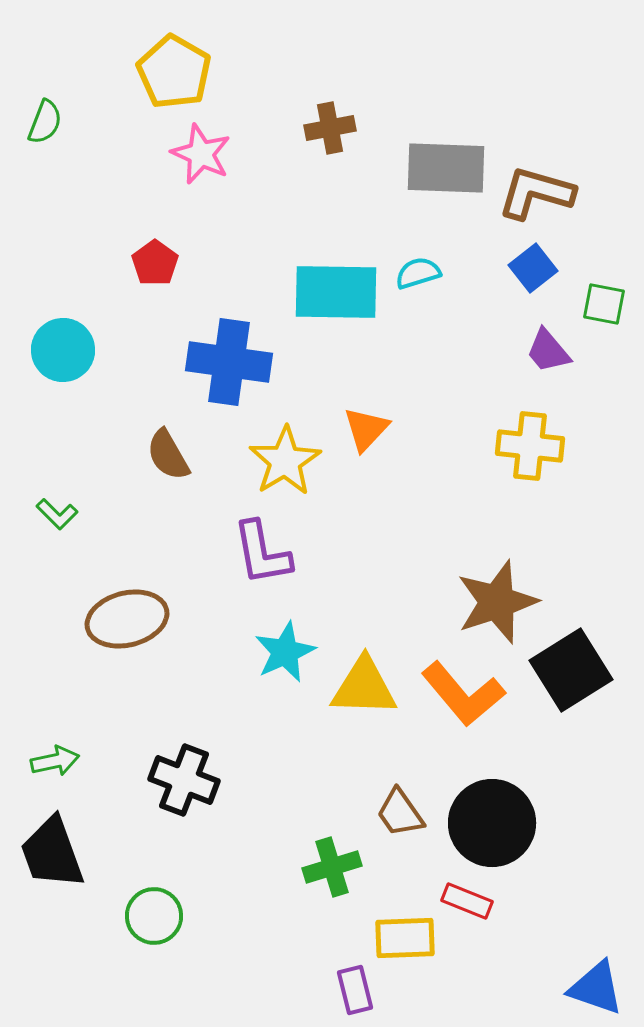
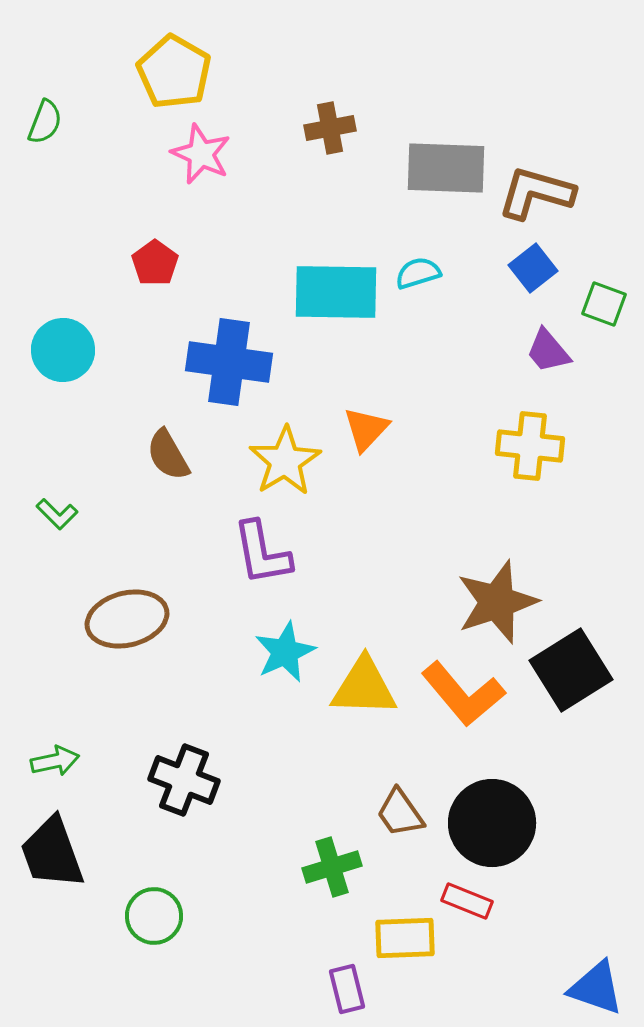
green square: rotated 9 degrees clockwise
purple rectangle: moved 8 px left, 1 px up
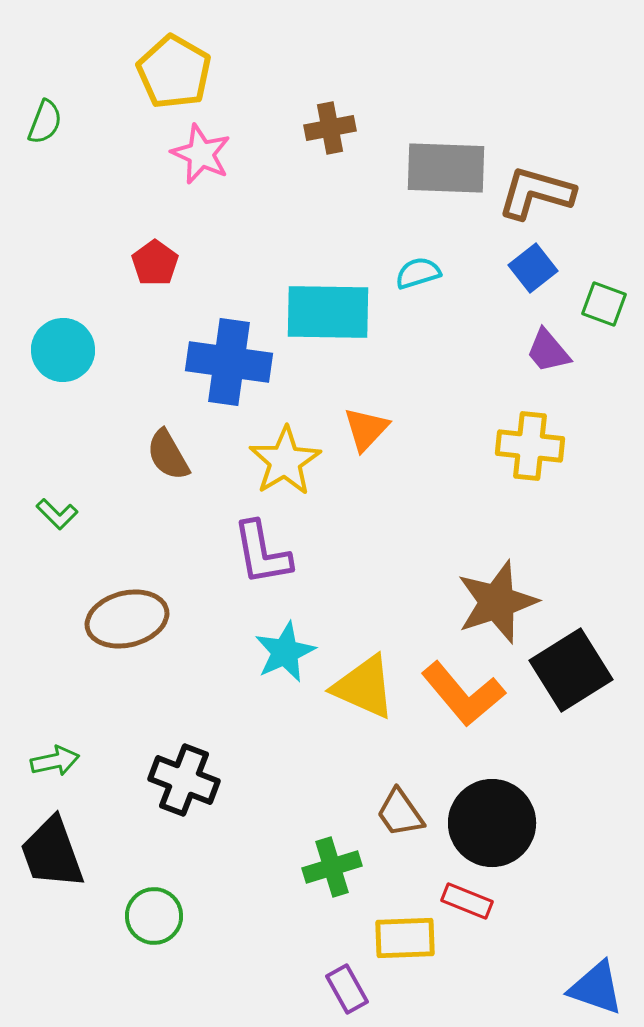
cyan rectangle: moved 8 px left, 20 px down
yellow triangle: rotated 22 degrees clockwise
purple rectangle: rotated 15 degrees counterclockwise
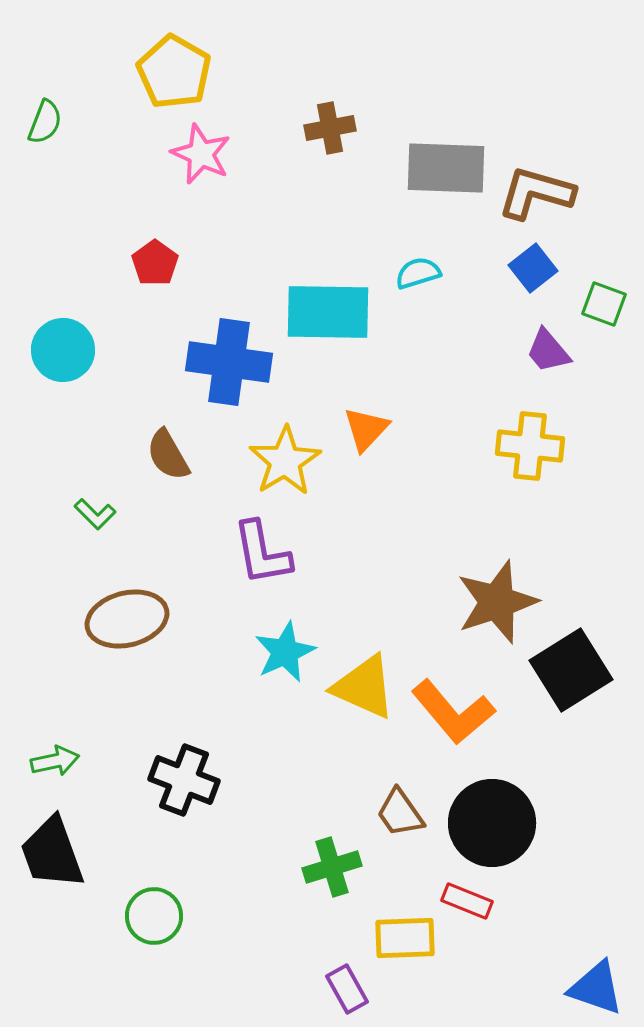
green L-shape: moved 38 px right
orange L-shape: moved 10 px left, 18 px down
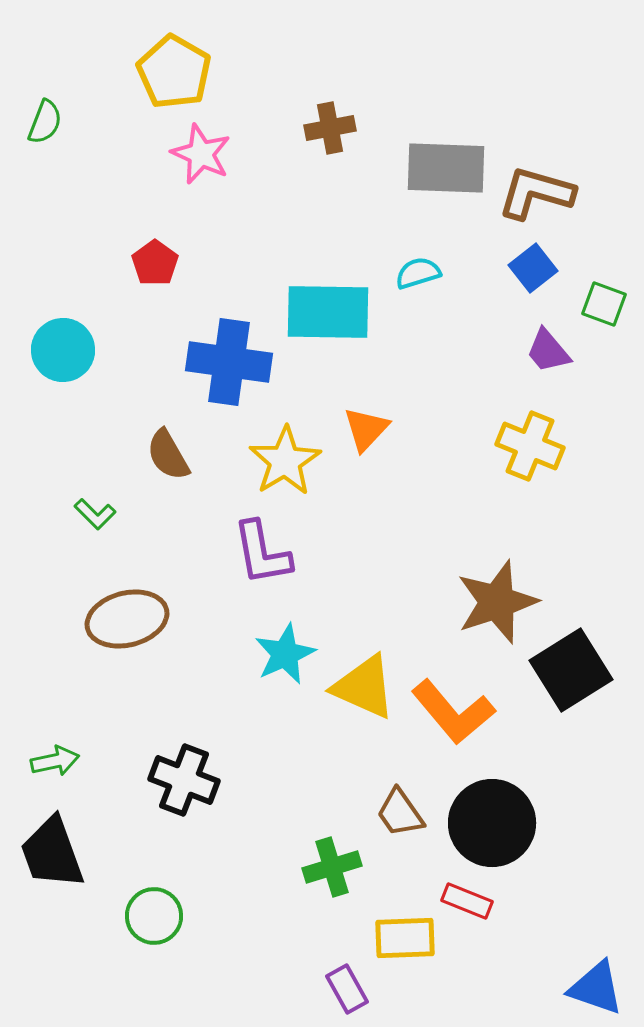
yellow cross: rotated 16 degrees clockwise
cyan star: moved 2 px down
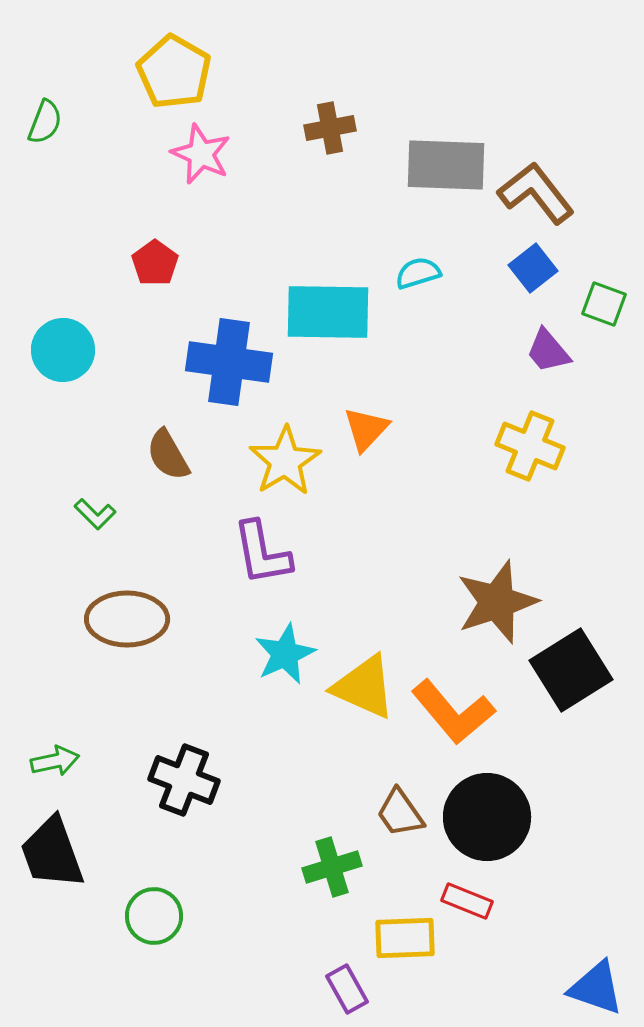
gray rectangle: moved 3 px up
brown L-shape: rotated 36 degrees clockwise
brown ellipse: rotated 14 degrees clockwise
black circle: moved 5 px left, 6 px up
